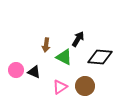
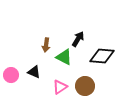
black diamond: moved 2 px right, 1 px up
pink circle: moved 5 px left, 5 px down
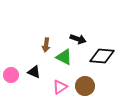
black arrow: rotated 77 degrees clockwise
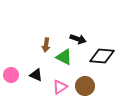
black triangle: moved 2 px right, 3 px down
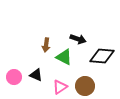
pink circle: moved 3 px right, 2 px down
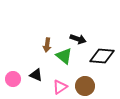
brown arrow: moved 1 px right
green triangle: moved 1 px up; rotated 12 degrees clockwise
pink circle: moved 1 px left, 2 px down
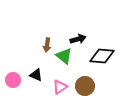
black arrow: rotated 35 degrees counterclockwise
pink circle: moved 1 px down
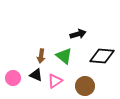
black arrow: moved 5 px up
brown arrow: moved 6 px left, 11 px down
pink circle: moved 2 px up
pink triangle: moved 5 px left, 6 px up
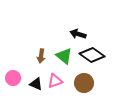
black arrow: rotated 147 degrees counterclockwise
black diamond: moved 10 px left, 1 px up; rotated 30 degrees clockwise
black triangle: moved 9 px down
pink triangle: rotated 14 degrees clockwise
brown circle: moved 1 px left, 3 px up
